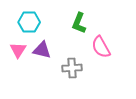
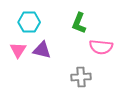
pink semicircle: rotated 55 degrees counterclockwise
gray cross: moved 9 px right, 9 px down
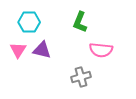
green L-shape: moved 1 px right, 1 px up
pink semicircle: moved 3 px down
gray cross: rotated 12 degrees counterclockwise
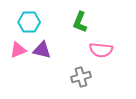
pink triangle: rotated 36 degrees clockwise
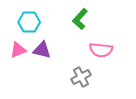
green L-shape: moved 3 px up; rotated 20 degrees clockwise
gray cross: rotated 12 degrees counterclockwise
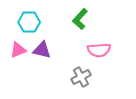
pink semicircle: moved 2 px left; rotated 10 degrees counterclockwise
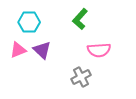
purple triangle: rotated 30 degrees clockwise
